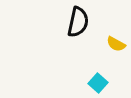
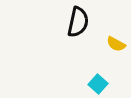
cyan square: moved 1 px down
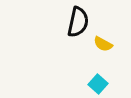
yellow semicircle: moved 13 px left
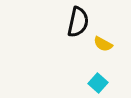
cyan square: moved 1 px up
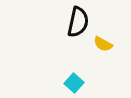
cyan square: moved 24 px left
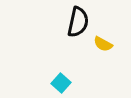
cyan square: moved 13 px left
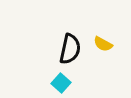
black semicircle: moved 8 px left, 27 px down
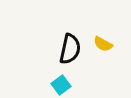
cyan square: moved 2 px down; rotated 12 degrees clockwise
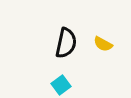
black semicircle: moved 4 px left, 6 px up
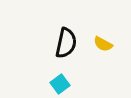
cyan square: moved 1 px left, 1 px up
